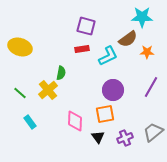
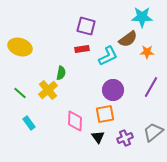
cyan rectangle: moved 1 px left, 1 px down
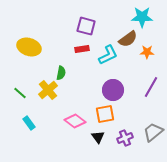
yellow ellipse: moved 9 px right
cyan L-shape: moved 1 px up
pink diamond: rotated 55 degrees counterclockwise
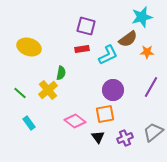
cyan star: rotated 15 degrees counterclockwise
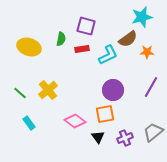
green semicircle: moved 34 px up
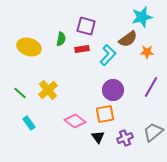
cyan L-shape: rotated 20 degrees counterclockwise
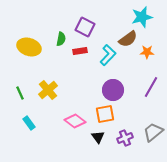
purple square: moved 1 px left, 1 px down; rotated 12 degrees clockwise
red rectangle: moved 2 px left, 2 px down
green line: rotated 24 degrees clockwise
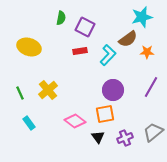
green semicircle: moved 21 px up
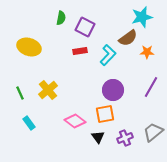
brown semicircle: moved 1 px up
